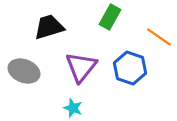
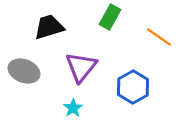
blue hexagon: moved 3 px right, 19 px down; rotated 12 degrees clockwise
cyan star: rotated 18 degrees clockwise
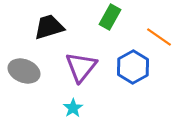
blue hexagon: moved 20 px up
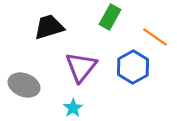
orange line: moved 4 px left
gray ellipse: moved 14 px down
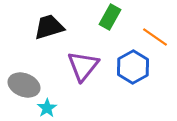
purple triangle: moved 2 px right, 1 px up
cyan star: moved 26 px left
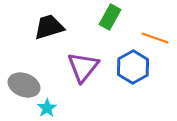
orange line: moved 1 px down; rotated 16 degrees counterclockwise
purple triangle: moved 1 px down
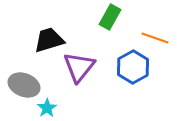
black trapezoid: moved 13 px down
purple triangle: moved 4 px left
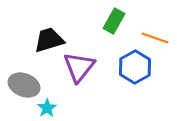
green rectangle: moved 4 px right, 4 px down
blue hexagon: moved 2 px right
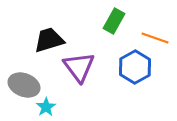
purple triangle: rotated 16 degrees counterclockwise
cyan star: moved 1 px left, 1 px up
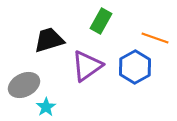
green rectangle: moved 13 px left
purple triangle: moved 8 px right, 1 px up; rotated 32 degrees clockwise
gray ellipse: rotated 48 degrees counterclockwise
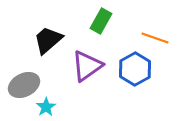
black trapezoid: moved 1 px left; rotated 24 degrees counterclockwise
blue hexagon: moved 2 px down
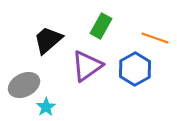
green rectangle: moved 5 px down
